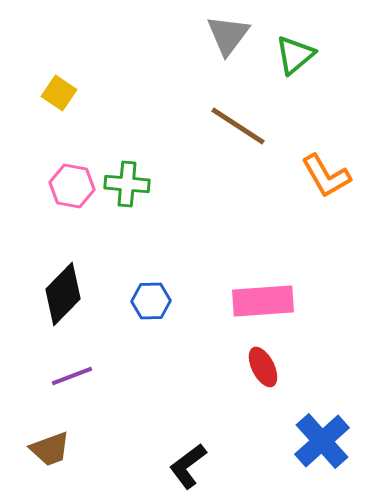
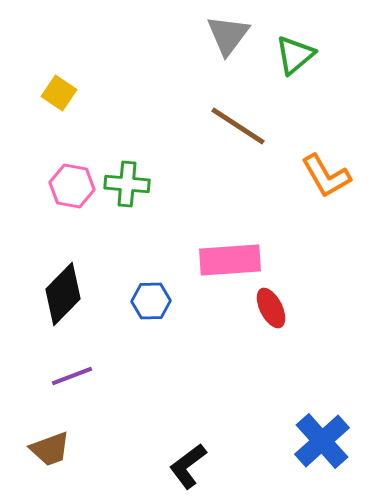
pink rectangle: moved 33 px left, 41 px up
red ellipse: moved 8 px right, 59 px up
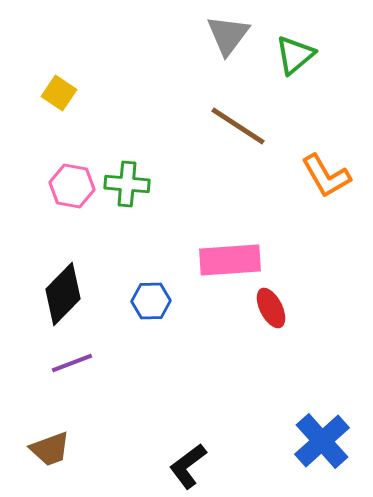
purple line: moved 13 px up
